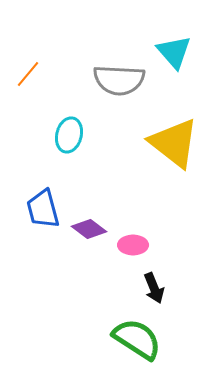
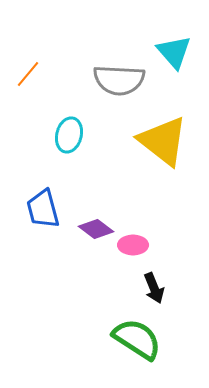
yellow triangle: moved 11 px left, 2 px up
purple diamond: moved 7 px right
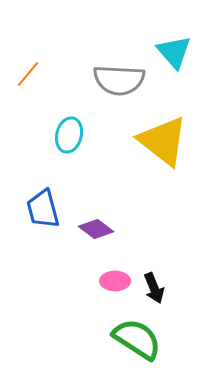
pink ellipse: moved 18 px left, 36 px down
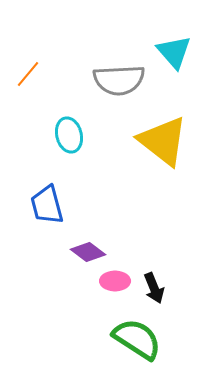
gray semicircle: rotated 6 degrees counterclockwise
cyan ellipse: rotated 28 degrees counterclockwise
blue trapezoid: moved 4 px right, 4 px up
purple diamond: moved 8 px left, 23 px down
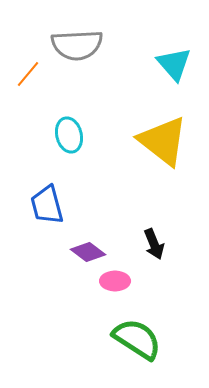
cyan triangle: moved 12 px down
gray semicircle: moved 42 px left, 35 px up
black arrow: moved 44 px up
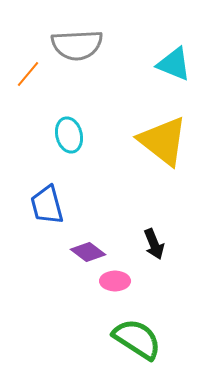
cyan triangle: rotated 27 degrees counterclockwise
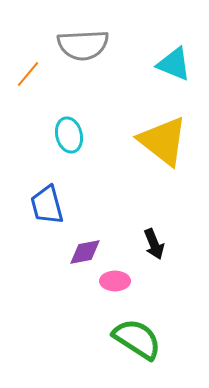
gray semicircle: moved 6 px right
purple diamond: moved 3 px left; rotated 48 degrees counterclockwise
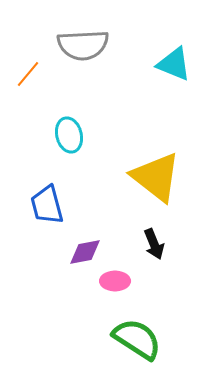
yellow triangle: moved 7 px left, 36 px down
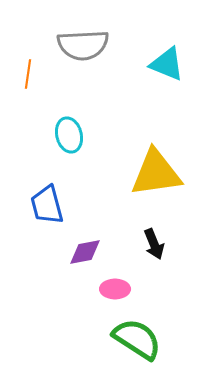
cyan triangle: moved 7 px left
orange line: rotated 32 degrees counterclockwise
yellow triangle: moved 4 px up; rotated 46 degrees counterclockwise
pink ellipse: moved 8 px down
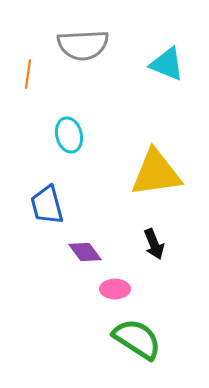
purple diamond: rotated 64 degrees clockwise
